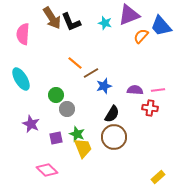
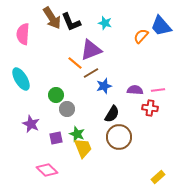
purple triangle: moved 38 px left, 35 px down
brown circle: moved 5 px right
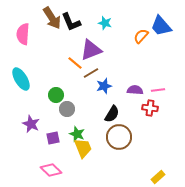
purple square: moved 3 px left
pink diamond: moved 4 px right
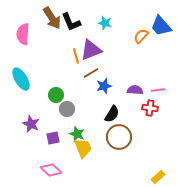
orange line: moved 1 px right, 7 px up; rotated 35 degrees clockwise
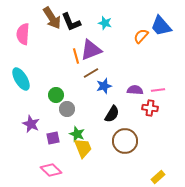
brown circle: moved 6 px right, 4 px down
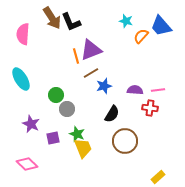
cyan star: moved 21 px right, 2 px up
pink diamond: moved 24 px left, 6 px up
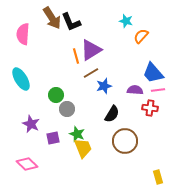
blue trapezoid: moved 8 px left, 47 px down
purple triangle: rotated 10 degrees counterclockwise
yellow rectangle: rotated 64 degrees counterclockwise
